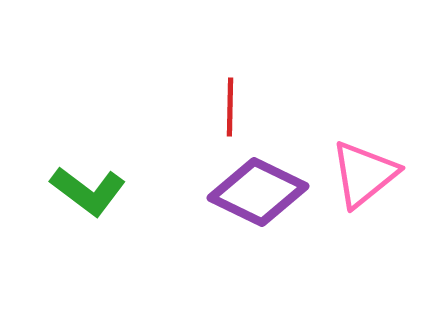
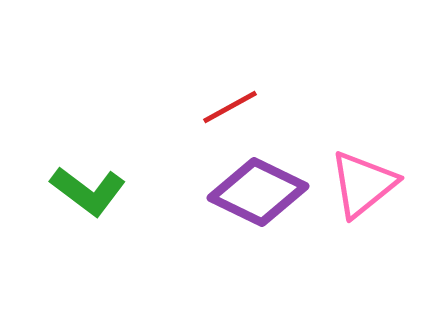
red line: rotated 60 degrees clockwise
pink triangle: moved 1 px left, 10 px down
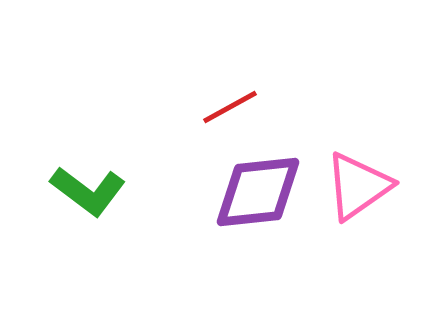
pink triangle: moved 5 px left, 2 px down; rotated 4 degrees clockwise
purple diamond: rotated 32 degrees counterclockwise
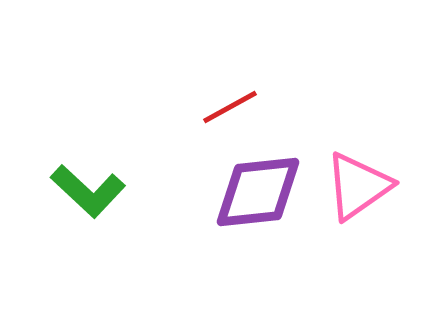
green L-shape: rotated 6 degrees clockwise
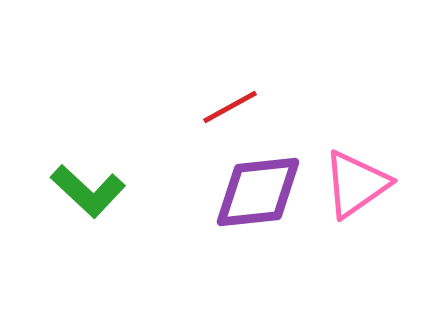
pink triangle: moved 2 px left, 2 px up
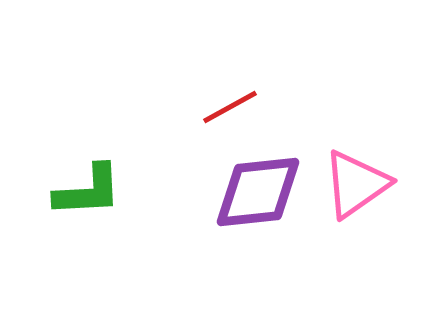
green L-shape: rotated 46 degrees counterclockwise
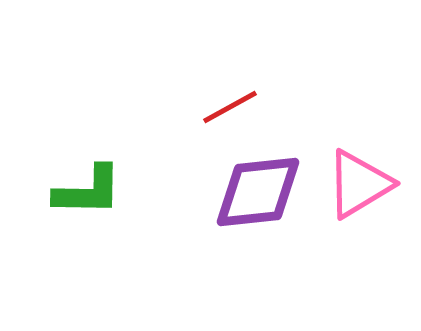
pink triangle: moved 3 px right; rotated 4 degrees clockwise
green L-shape: rotated 4 degrees clockwise
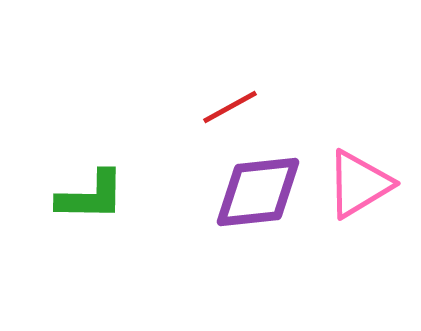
green L-shape: moved 3 px right, 5 px down
